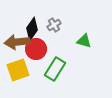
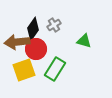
black diamond: moved 1 px right
yellow square: moved 6 px right
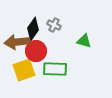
gray cross: rotated 32 degrees counterclockwise
red circle: moved 2 px down
green rectangle: rotated 60 degrees clockwise
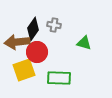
gray cross: rotated 16 degrees counterclockwise
green triangle: moved 2 px down
red circle: moved 1 px right, 1 px down
green rectangle: moved 4 px right, 9 px down
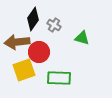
gray cross: rotated 24 degrees clockwise
black diamond: moved 10 px up
green triangle: moved 2 px left, 5 px up
red circle: moved 2 px right
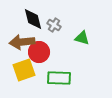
black diamond: rotated 50 degrees counterclockwise
brown arrow: moved 5 px right
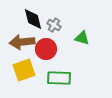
red circle: moved 7 px right, 3 px up
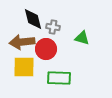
gray cross: moved 1 px left, 2 px down; rotated 24 degrees counterclockwise
yellow square: moved 3 px up; rotated 20 degrees clockwise
